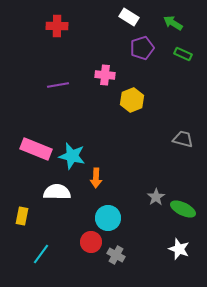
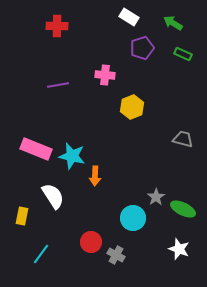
yellow hexagon: moved 7 px down
orange arrow: moved 1 px left, 2 px up
white semicircle: moved 4 px left, 4 px down; rotated 56 degrees clockwise
cyan circle: moved 25 px right
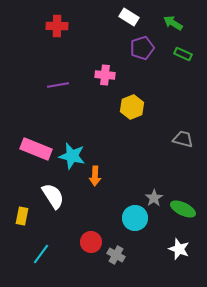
gray star: moved 2 px left, 1 px down
cyan circle: moved 2 px right
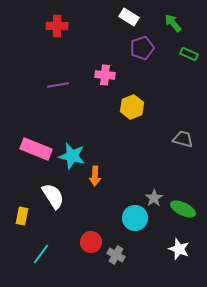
green arrow: rotated 18 degrees clockwise
green rectangle: moved 6 px right
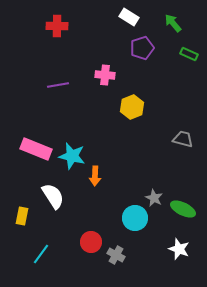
gray star: rotated 12 degrees counterclockwise
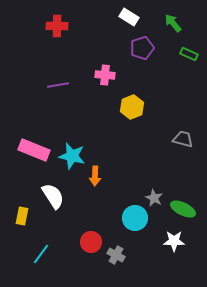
pink rectangle: moved 2 px left, 1 px down
white star: moved 5 px left, 8 px up; rotated 20 degrees counterclockwise
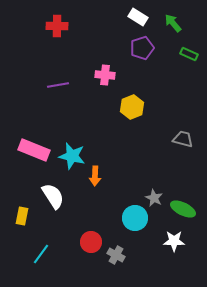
white rectangle: moved 9 px right
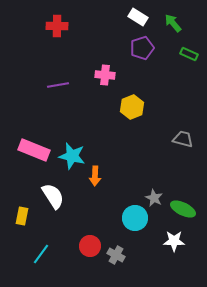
red circle: moved 1 px left, 4 px down
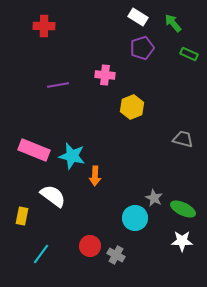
red cross: moved 13 px left
white semicircle: rotated 20 degrees counterclockwise
white star: moved 8 px right
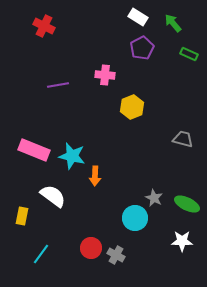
red cross: rotated 25 degrees clockwise
purple pentagon: rotated 10 degrees counterclockwise
green ellipse: moved 4 px right, 5 px up
red circle: moved 1 px right, 2 px down
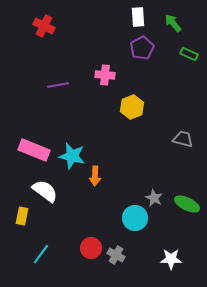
white rectangle: rotated 54 degrees clockwise
white semicircle: moved 8 px left, 5 px up
white star: moved 11 px left, 18 px down
